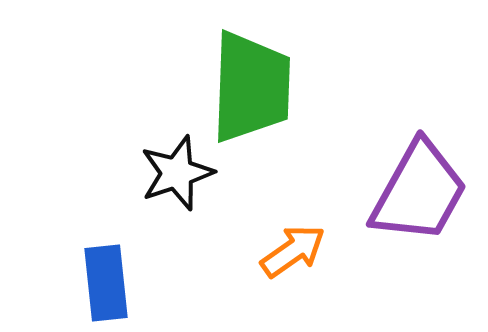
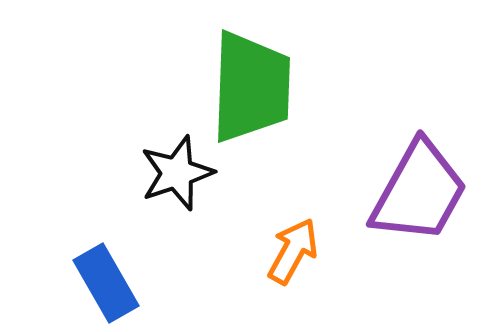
orange arrow: rotated 26 degrees counterclockwise
blue rectangle: rotated 24 degrees counterclockwise
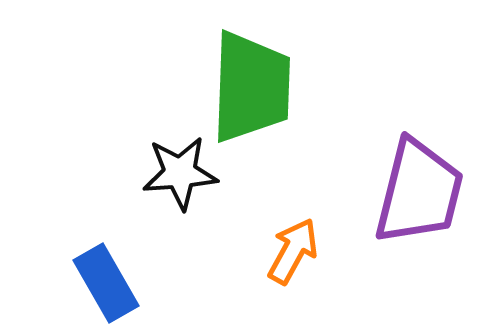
black star: moved 3 px right; rotated 14 degrees clockwise
purple trapezoid: rotated 15 degrees counterclockwise
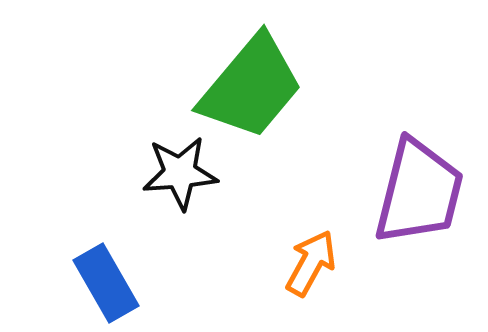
green trapezoid: rotated 38 degrees clockwise
orange arrow: moved 18 px right, 12 px down
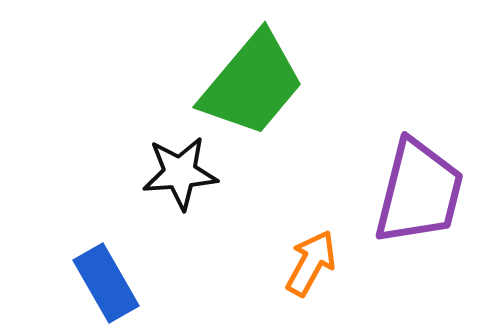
green trapezoid: moved 1 px right, 3 px up
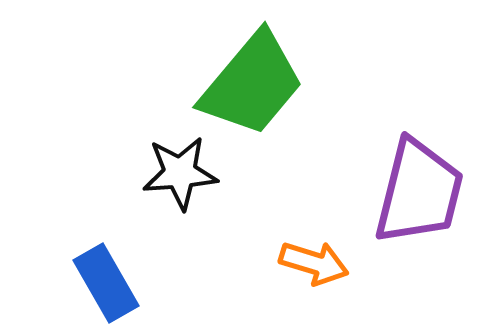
orange arrow: moved 3 px right; rotated 78 degrees clockwise
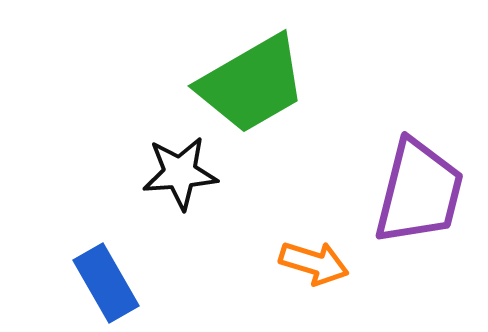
green trapezoid: rotated 20 degrees clockwise
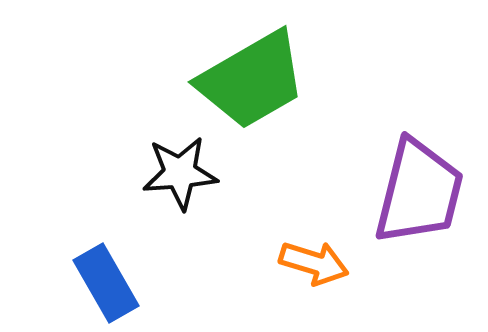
green trapezoid: moved 4 px up
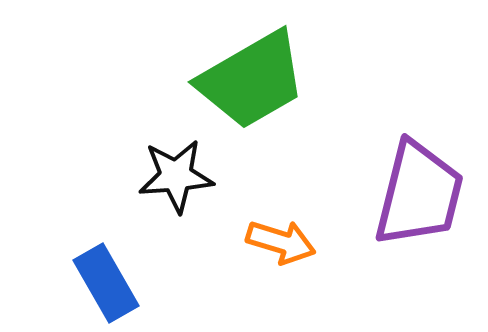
black star: moved 4 px left, 3 px down
purple trapezoid: moved 2 px down
orange arrow: moved 33 px left, 21 px up
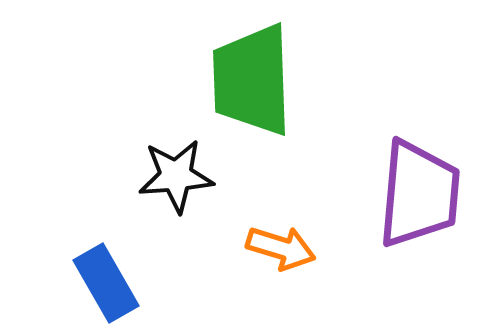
green trapezoid: rotated 118 degrees clockwise
purple trapezoid: rotated 9 degrees counterclockwise
orange arrow: moved 6 px down
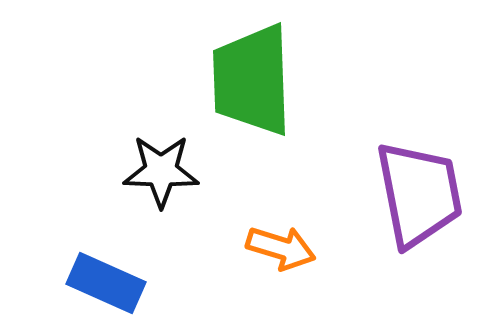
black star: moved 15 px left, 5 px up; rotated 6 degrees clockwise
purple trapezoid: rotated 16 degrees counterclockwise
blue rectangle: rotated 36 degrees counterclockwise
